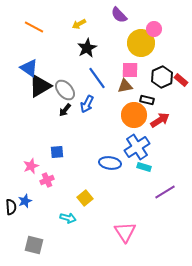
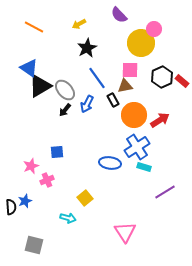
red rectangle: moved 1 px right, 1 px down
black rectangle: moved 34 px left; rotated 48 degrees clockwise
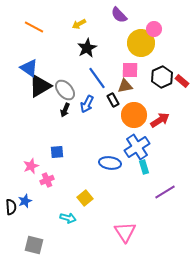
black arrow: rotated 16 degrees counterclockwise
cyan rectangle: rotated 56 degrees clockwise
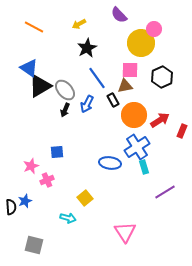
red rectangle: moved 50 px down; rotated 72 degrees clockwise
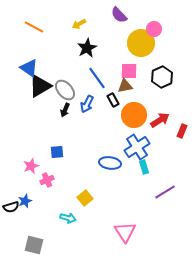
pink square: moved 1 px left, 1 px down
black semicircle: rotated 77 degrees clockwise
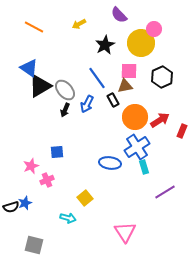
black star: moved 18 px right, 3 px up
orange circle: moved 1 px right, 2 px down
blue star: moved 2 px down
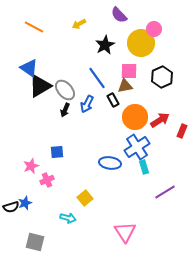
gray square: moved 1 px right, 3 px up
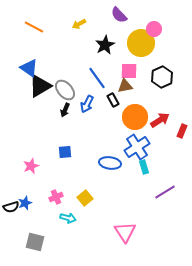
blue square: moved 8 px right
pink cross: moved 9 px right, 17 px down
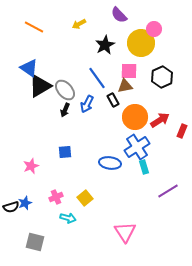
purple line: moved 3 px right, 1 px up
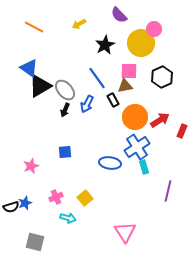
purple line: rotated 45 degrees counterclockwise
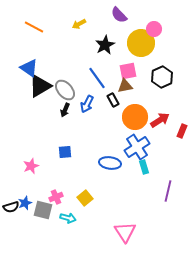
pink square: moved 1 px left; rotated 12 degrees counterclockwise
gray square: moved 8 px right, 32 px up
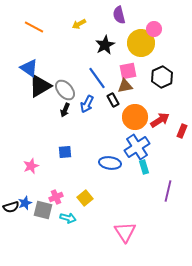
purple semicircle: rotated 30 degrees clockwise
